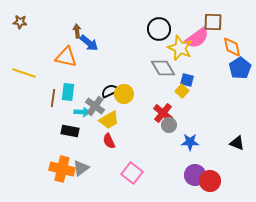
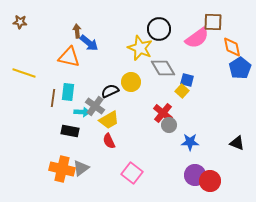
yellow star: moved 40 px left
orange triangle: moved 3 px right
yellow circle: moved 7 px right, 12 px up
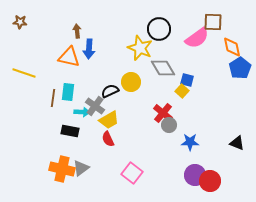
blue arrow: moved 6 px down; rotated 54 degrees clockwise
red semicircle: moved 1 px left, 2 px up
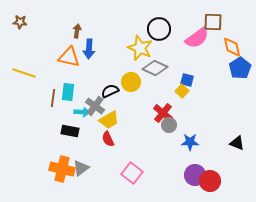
brown arrow: rotated 16 degrees clockwise
gray diamond: moved 8 px left; rotated 35 degrees counterclockwise
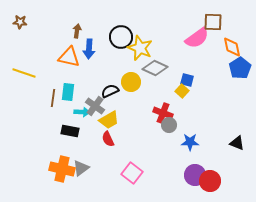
black circle: moved 38 px left, 8 px down
red cross: rotated 18 degrees counterclockwise
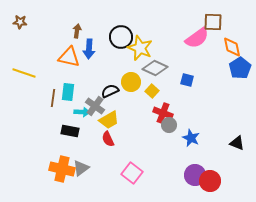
yellow square: moved 30 px left
blue star: moved 1 px right, 4 px up; rotated 24 degrees clockwise
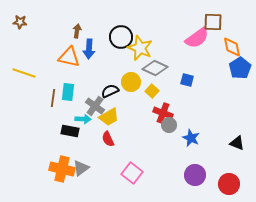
cyan arrow: moved 1 px right, 7 px down
yellow trapezoid: moved 3 px up
red circle: moved 19 px right, 3 px down
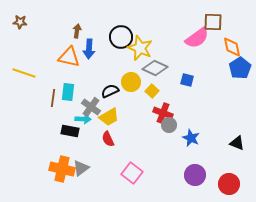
gray cross: moved 4 px left, 1 px down
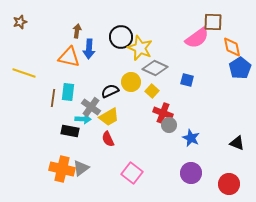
brown star: rotated 24 degrees counterclockwise
purple circle: moved 4 px left, 2 px up
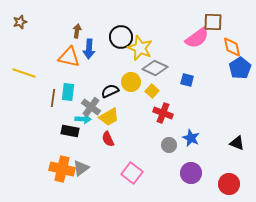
gray circle: moved 20 px down
